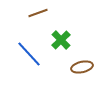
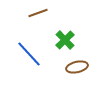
green cross: moved 4 px right
brown ellipse: moved 5 px left
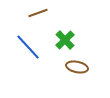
blue line: moved 1 px left, 7 px up
brown ellipse: rotated 25 degrees clockwise
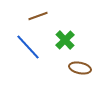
brown line: moved 3 px down
brown ellipse: moved 3 px right, 1 px down
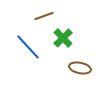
brown line: moved 6 px right
green cross: moved 2 px left, 2 px up
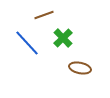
brown line: moved 1 px up
blue line: moved 1 px left, 4 px up
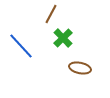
brown line: moved 7 px right, 1 px up; rotated 42 degrees counterclockwise
blue line: moved 6 px left, 3 px down
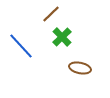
brown line: rotated 18 degrees clockwise
green cross: moved 1 px left, 1 px up
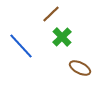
brown ellipse: rotated 15 degrees clockwise
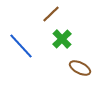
green cross: moved 2 px down
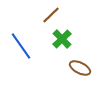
brown line: moved 1 px down
blue line: rotated 8 degrees clockwise
